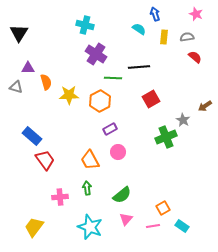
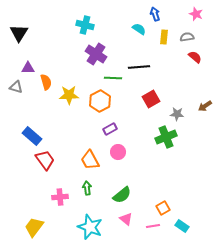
gray star: moved 6 px left, 6 px up; rotated 24 degrees counterclockwise
pink triangle: rotated 32 degrees counterclockwise
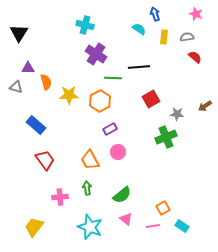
blue rectangle: moved 4 px right, 11 px up
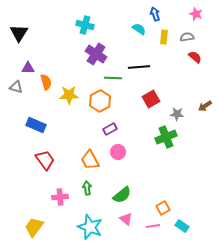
blue rectangle: rotated 18 degrees counterclockwise
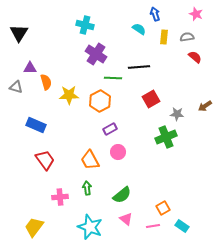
purple triangle: moved 2 px right
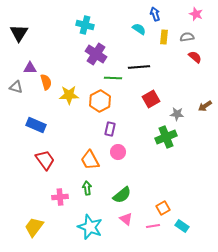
purple rectangle: rotated 48 degrees counterclockwise
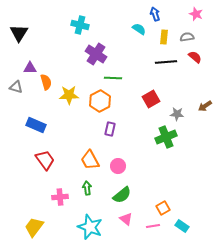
cyan cross: moved 5 px left
black line: moved 27 px right, 5 px up
pink circle: moved 14 px down
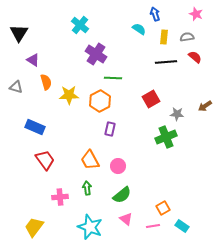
cyan cross: rotated 24 degrees clockwise
purple triangle: moved 3 px right, 8 px up; rotated 32 degrees clockwise
blue rectangle: moved 1 px left, 2 px down
